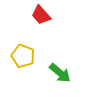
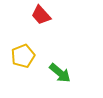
yellow pentagon: rotated 30 degrees clockwise
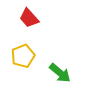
red trapezoid: moved 12 px left, 3 px down
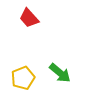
yellow pentagon: moved 22 px down
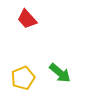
red trapezoid: moved 2 px left, 1 px down
